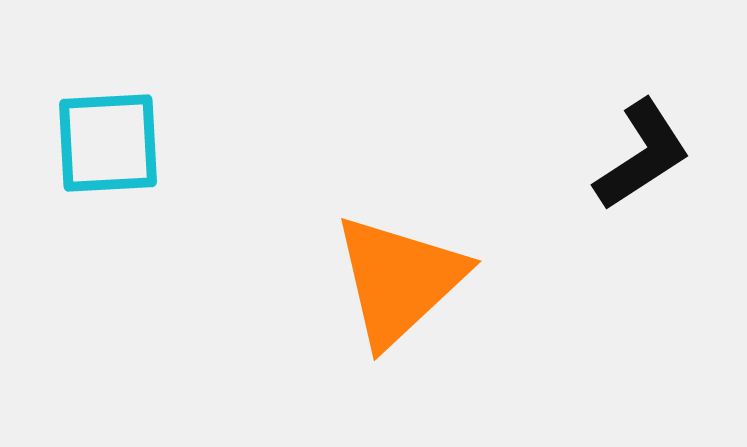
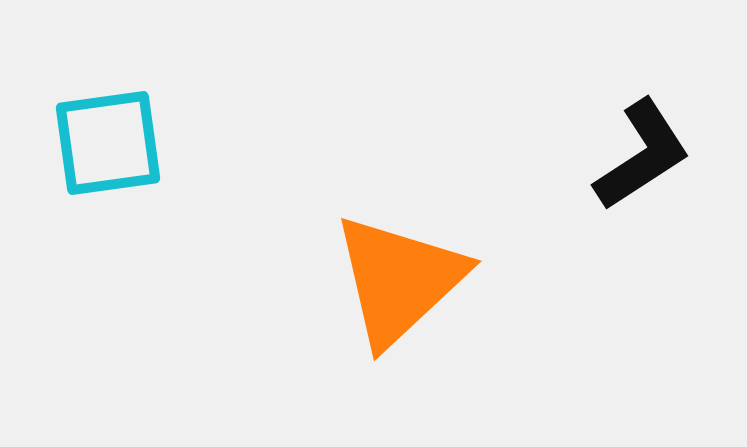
cyan square: rotated 5 degrees counterclockwise
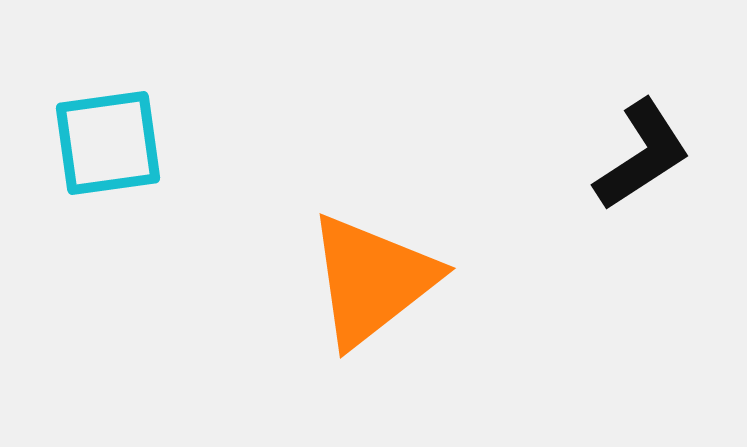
orange triangle: moved 27 px left; rotated 5 degrees clockwise
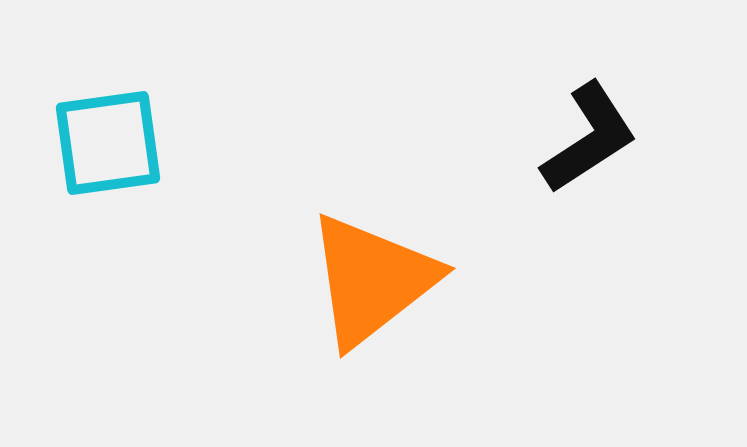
black L-shape: moved 53 px left, 17 px up
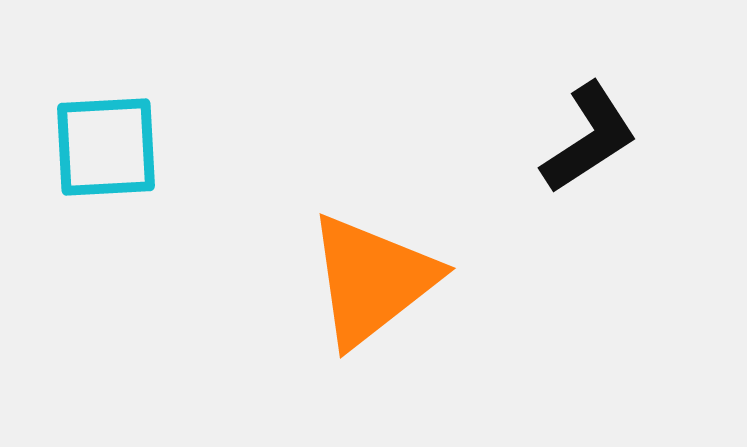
cyan square: moved 2 px left, 4 px down; rotated 5 degrees clockwise
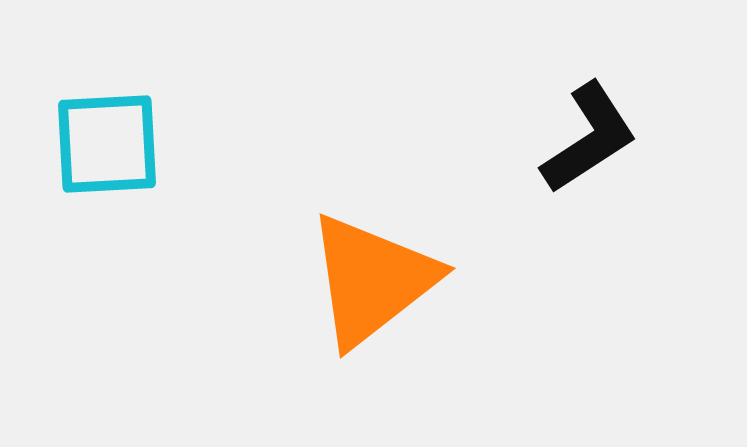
cyan square: moved 1 px right, 3 px up
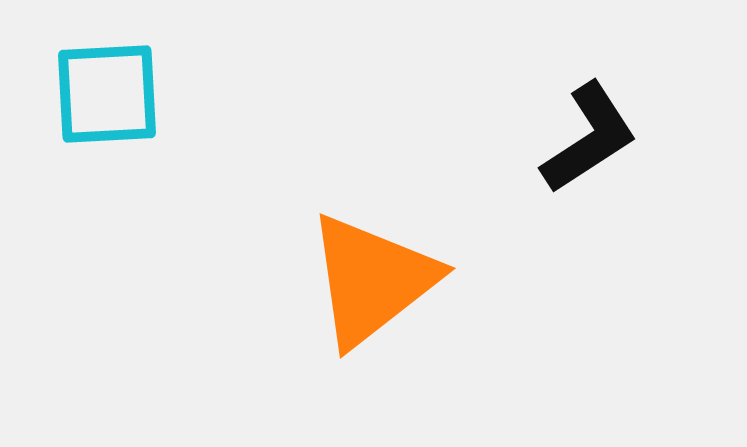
cyan square: moved 50 px up
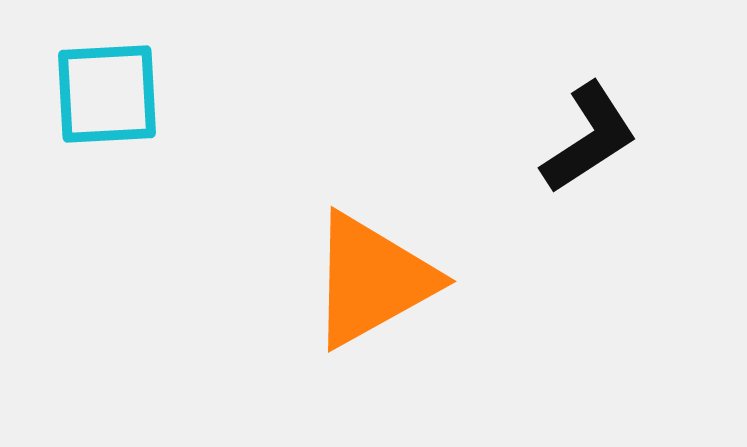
orange triangle: rotated 9 degrees clockwise
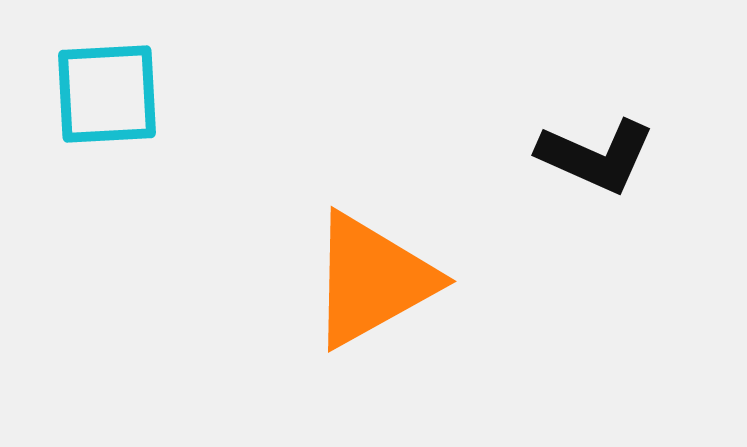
black L-shape: moved 7 px right, 18 px down; rotated 57 degrees clockwise
